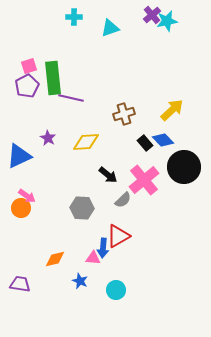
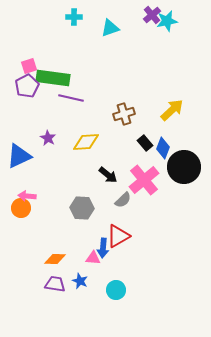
green rectangle: rotated 76 degrees counterclockwise
blue diamond: moved 8 px down; rotated 65 degrees clockwise
pink arrow: rotated 150 degrees clockwise
orange diamond: rotated 15 degrees clockwise
purple trapezoid: moved 35 px right
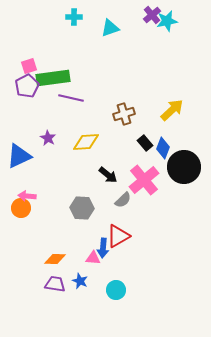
green rectangle: rotated 16 degrees counterclockwise
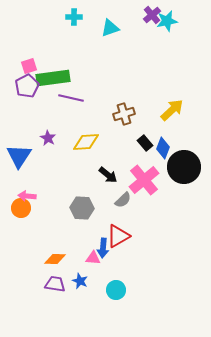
blue triangle: rotated 32 degrees counterclockwise
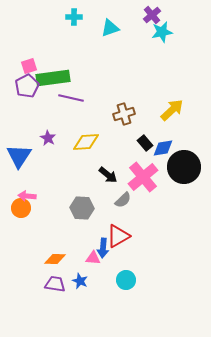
cyan star: moved 5 px left, 11 px down
blue diamond: rotated 60 degrees clockwise
pink cross: moved 1 px left, 3 px up
cyan circle: moved 10 px right, 10 px up
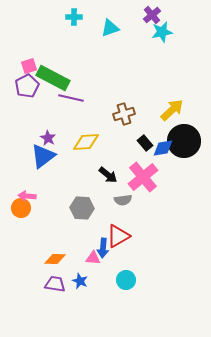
green rectangle: rotated 36 degrees clockwise
blue triangle: moved 24 px right; rotated 20 degrees clockwise
black circle: moved 26 px up
gray semicircle: rotated 36 degrees clockwise
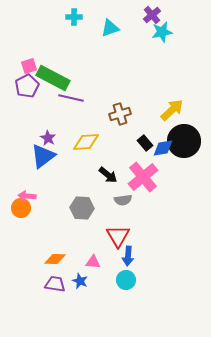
brown cross: moved 4 px left
red triangle: rotated 30 degrees counterclockwise
blue arrow: moved 25 px right, 8 px down
pink triangle: moved 4 px down
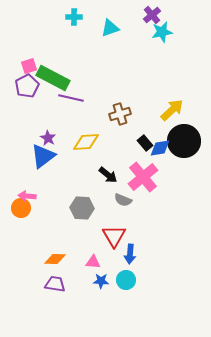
blue diamond: moved 3 px left
gray semicircle: rotated 30 degrees clockwise
red triangle: moved 4 px left
blue arrow: moved 2 px right, 2 px up
blue star: moved 21 px right; rotated 21 degrees counterclockwise
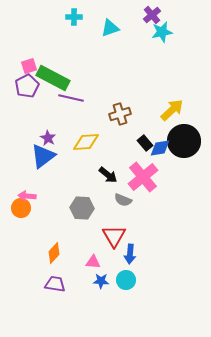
orange diamond: moved 1 px left, 6 px up; rotated 50 degrees counterclockwise
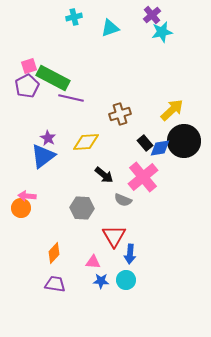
cyan cross: rotated 14 degrees counterclockwise
black arrow: moved 4 px left
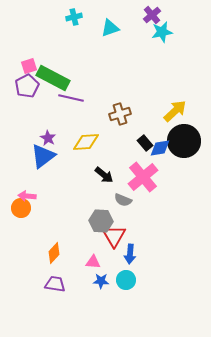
yellow arrow: moved 3 px right, 1 px down
gray hexagon: moved 19 px right, 13 px down
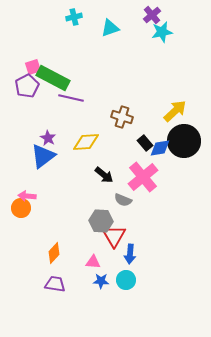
pink square: moved 4 px right, 1 px down
brown cross: moved 2 px right, 3 px down; rotated 35 degrees clockwise
